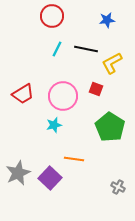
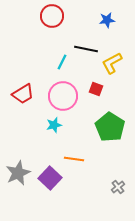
cyan line: moved 5 px right, 13 px down
gray cross: rotated 24 degrees clockwise
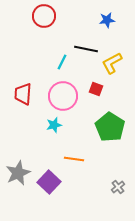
red circle: moved 8 px left
red trapezoid: rotated 125 degrees clockwise
purple square: moved 1 px left, 4 px down
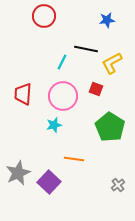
gray cross: moved 2 px up
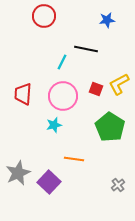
yellow L-shape: moved 7 px right, 21 px down
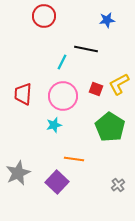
purple square: moved 8 px right
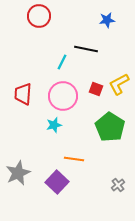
red circle: moved 5 px left
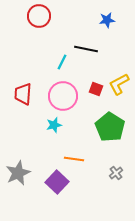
gray cross: moved 2 px left, 12 px up
